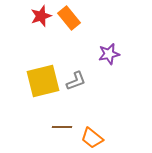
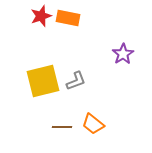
orange rectangle: moved 1 px left; rotated 40 degrees counterclockwise
purple star: moved 14 px right; rotated 20 degrees counterclockwise
orange trapezoid: moved 1 px right, 14 px up
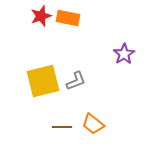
purple star: moved 1 px right
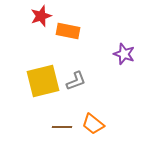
orange rectangle: moved 13 px down
purple star: rotated 20 degrees counterclockwise
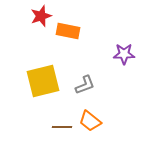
purple star: rotated 20 degrees counterclockwise
gray L-shape: moved 9 px right, 4 px down
orange trapezoid: moved 3 px left, 3 px up
